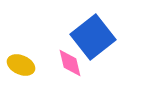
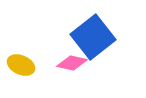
pink diamond: moved 2 px right; rotated 64 degrees counterclockwise
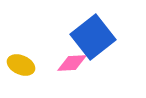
pink diamond: rotated 16 degrees counterclockwise
